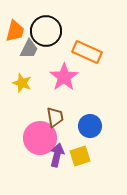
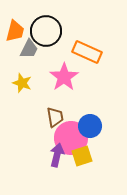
pink circle: moved 31 px right
yellow square: moved 2 px right
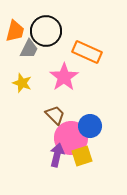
brown trapezoid: moved 2 px up; rotated 35 degrees counterclockwise
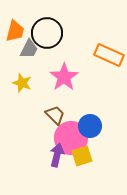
black circle: moved 1 px right, 2 px down
orange rectangle: moved 22 px right, 3 px down
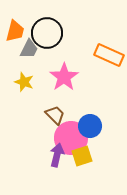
yellow star: moved 2 px right, 1 px up
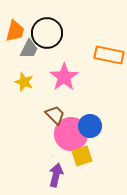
orange rectangle: rotated 12 degrees counterclockwise
pink circle: moved 4 px up
purple arrow: moved 1 px left, 20 px down
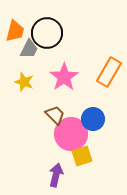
orange rectangle: moved 17 px down; rotated 72 degrees counterclockwise
blue circle: moved 3 px right, 7 px up
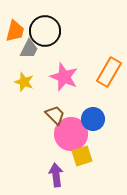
black circle: moved 2 px left, 2 px up
pink star: rotated 16 degrees counterclockwise
purple arrow: rotated 20 degrees counterclockwise
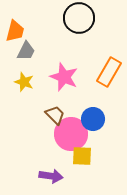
black circle: moved 34 px right, 13 px up
gray trapezoid: moved 3 px left, 2 px down
yellow square: rotated 20 degrees clockwise
purple arrow: moved 5 px left, 1 px down; rotated 105 degrees clockwise
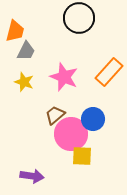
orange rectangle: rotated 12 degrees clockwise
brown trapezoid: rotated 85 degrees counterclockwise
purple arrow: moved 19 px left
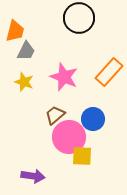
pink circle: moved 2 px left, 3 px down
purple arrow: moved 1 px right
